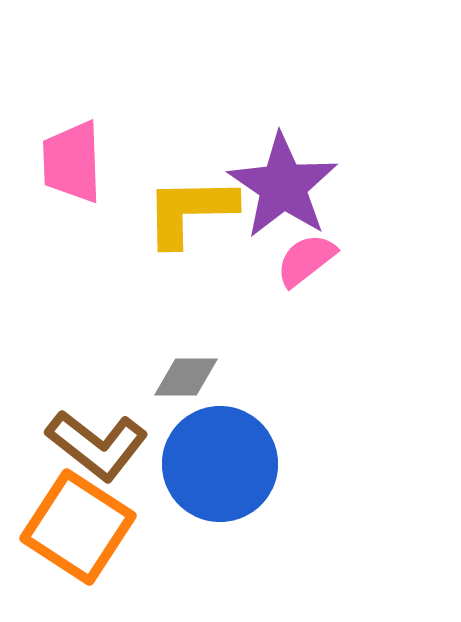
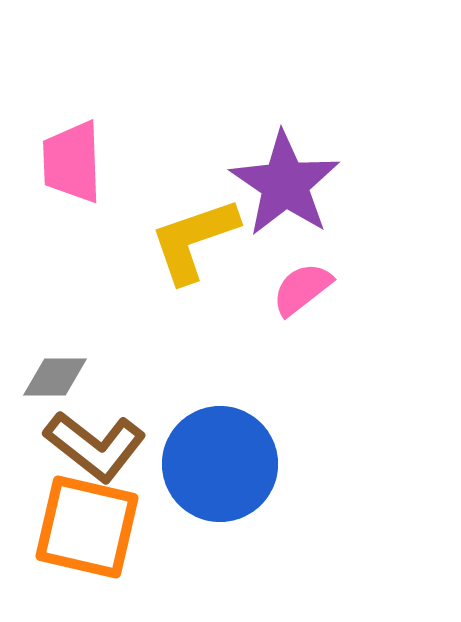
purple star: moved 2 px right, 2 px up
yellow L-shape: moved 4 px right, 29 px down; rotated 18 degrees counterclockwise
pink semicircle: moved 4 px left, 29 px down
gray diamond: moved 131 px left
brown L-shape: moved 2 px left, 1 px down
orange square: moved 9 px right; rotated 20 degrees counterclockwise
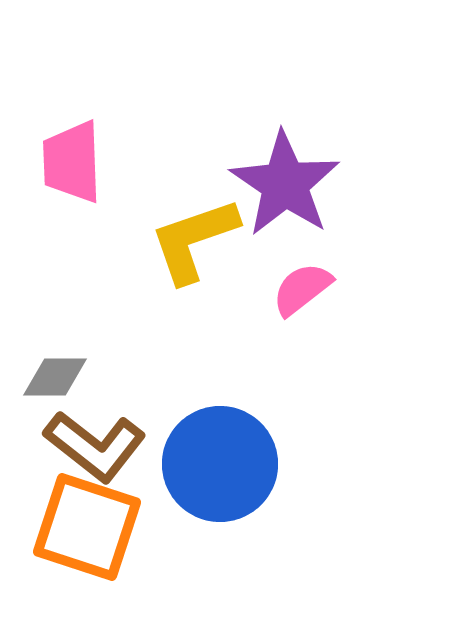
orange square: rotated 5 degrees clockwise
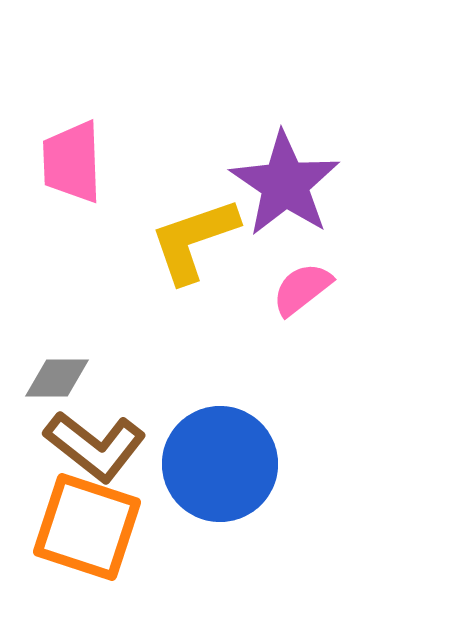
gray diamond: moved 2 px right, 1 px down
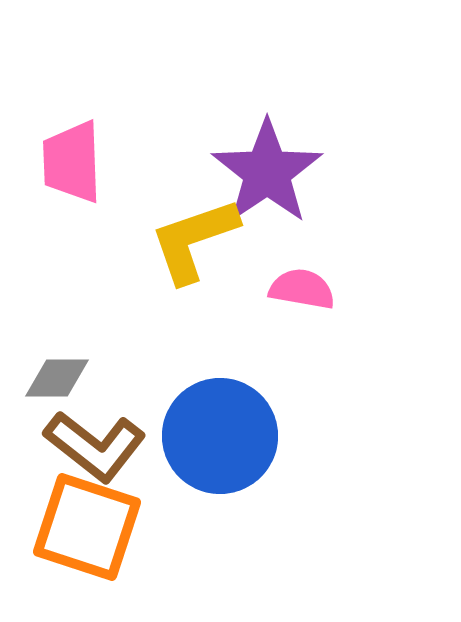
purple star: moved 18 px left, 12 px up; rotated 4 degrees clockwise
pink semicircle: rotated 48 degrees clockwise
blue circle: moved 28 px up
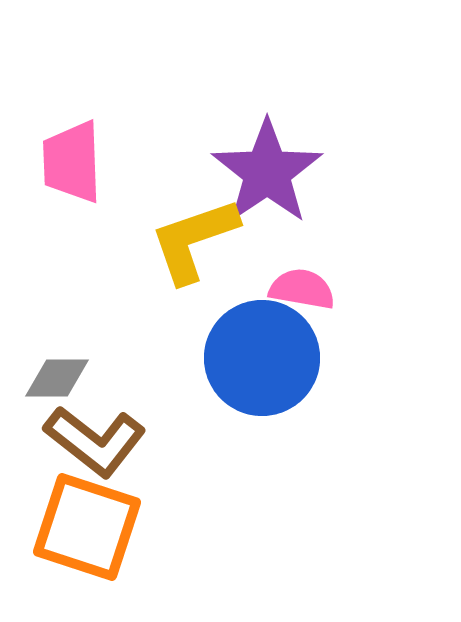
blue circle: moved 42 px right, 78 px up
brown L-shape: moved 5 px up
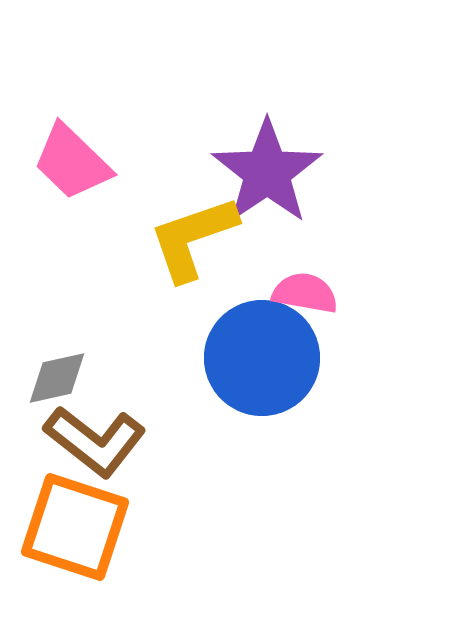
pink trapezoid: rotated 44 degrees counterclockwise
yellow L-shape: moved 1 px left, 2 px up
pink semicircle: moved 3 px right, 4 px down
gray diamond: rotated 12 degrees counterclockwise
orange square: moved 12 px left
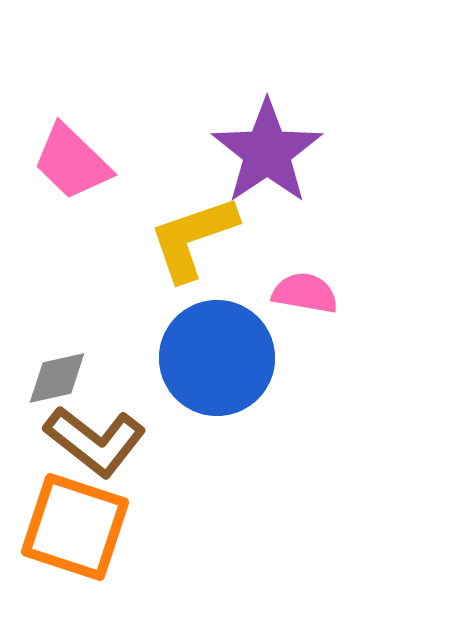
purple star: moved 20 px up
blue circle: moved 45 px left
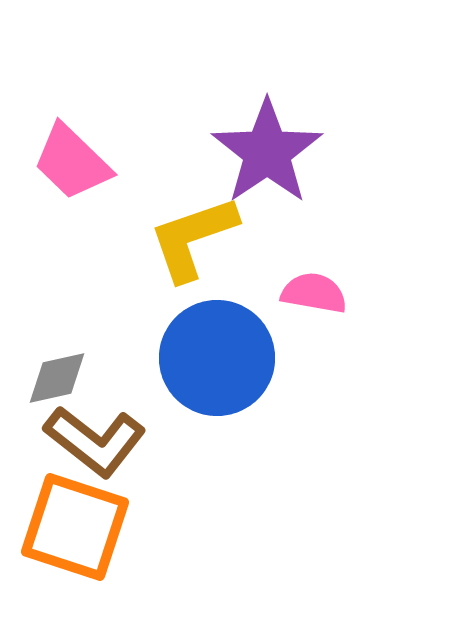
pink semicircle: moved 9 px right
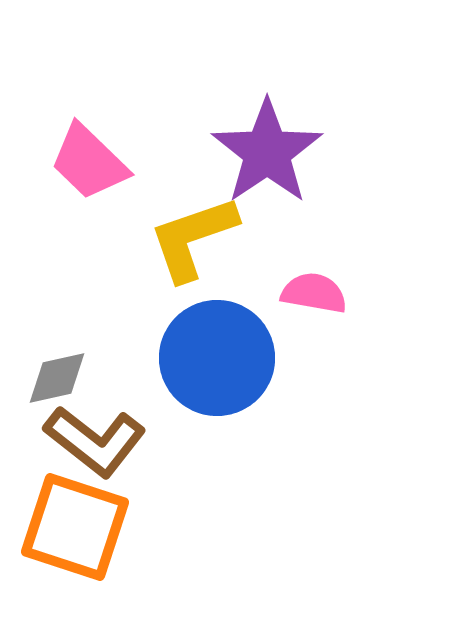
pink trapezoid: moved 17 px right
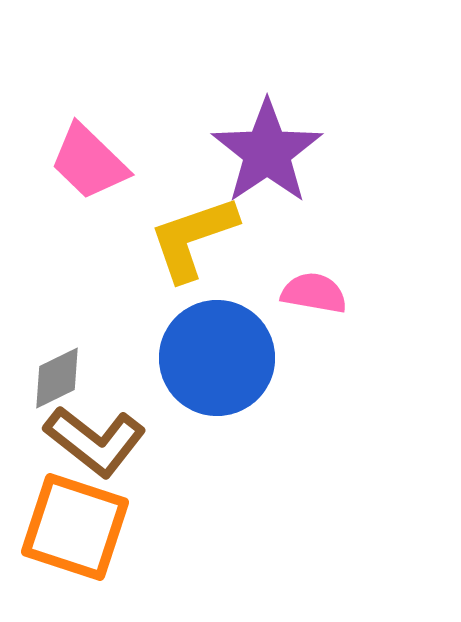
gray diamond: rotated 14 degrees counterclockwise
